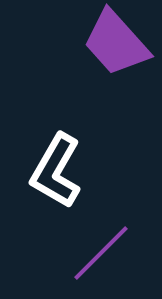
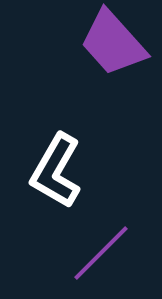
purple trapezoid: moved 3 px left
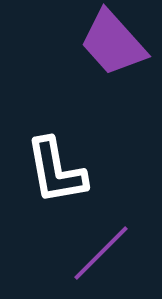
white L-shape: rotated 40 degrees counterclockwise
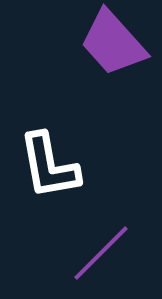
white L-shape: moved 7 px left, 5 px up
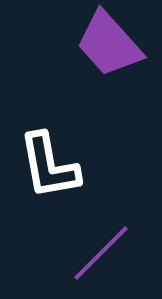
purple trapezoid: moved 4 px left, 1 px down
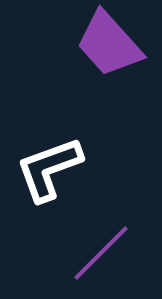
white L-shape: moved 3 px down; rotated 80 degrees clockwise
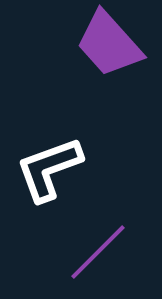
purple line: moved 3 px left, 1 px up
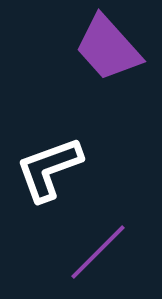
purple trapezoid: moved 1 px left, 4 px down
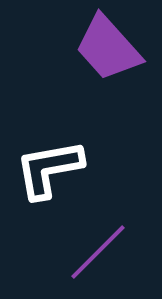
white L-shape: rotated 10 degrees clockwise
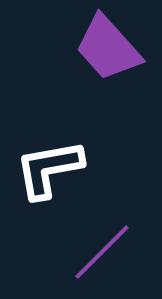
purple line: moved 4 px right
